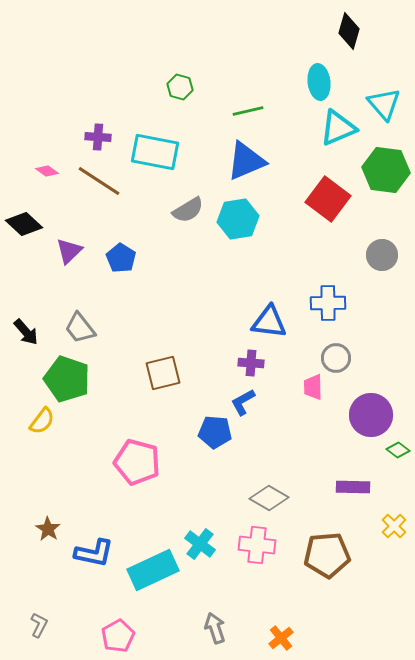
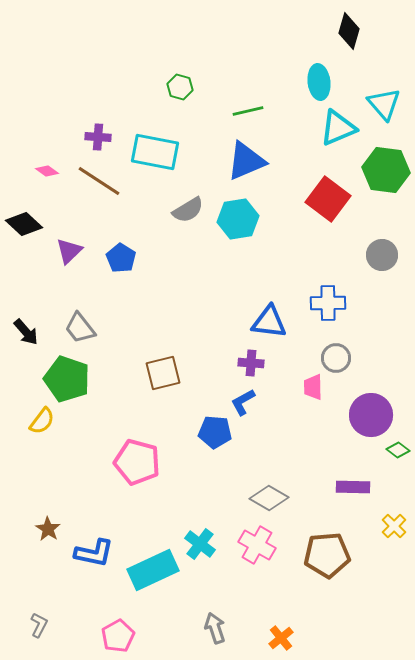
pink cross at (257, 545): rotated 24 degrees clockwise
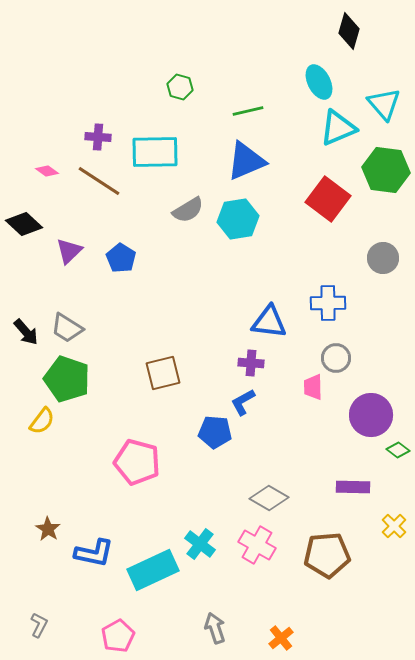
cyan ellipse at (319, 82): rotated 20 degrees counterclockwise
cyan rectangle at (155, 152): rotated 12 degrees counterclockwise
gray circle at (382, 255): moved 1 px right, 3 px down
gray trapezoid at (80, 328): moved 13 px left; rotated 20 degrees counterclockwise
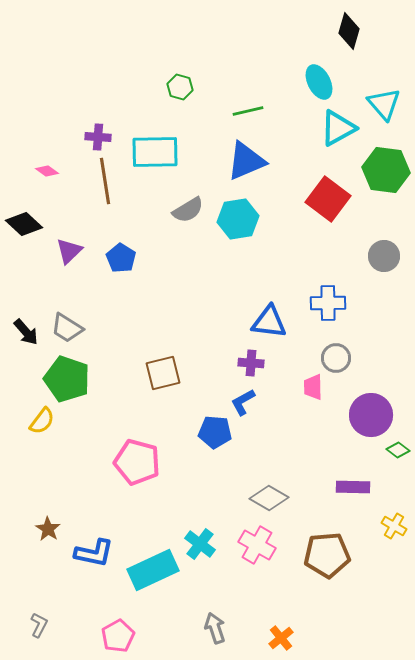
cyan triangle at (338, 128): rotated 6 degrees counterclockwise
brown line at (99, 181): moved 6 px right; rotated 48 degrees clockwise
gray circle at (383, 258): moved 1 px right, 2 px up
yellow cross at (394, 526): rotated 15 degrees counterclockwise
